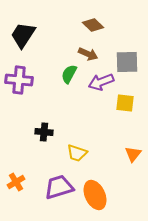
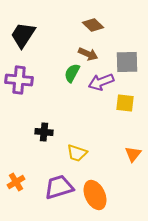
green semicircle: moved 3 px right, 1 px up
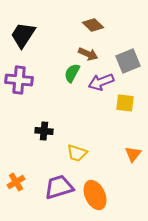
gray square: moved 1 px right, 1 px up; rotated 20 degrees counterclockwise
black cross: moved 1 px up
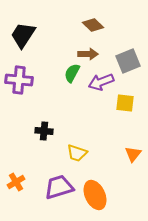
brown arrow: rotated 24 degrees counterclockwise
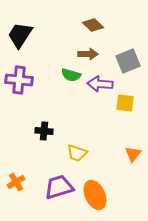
black trapezoid: moved 3 px left
green semicircle: moved 1 px left, 2 px down; rotated 102 degrees counterclockwise
purple arrow: moved 1 px left, 2 px down; rotated 25 degrees clockwise
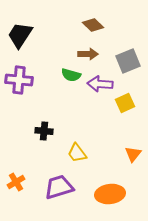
yellow square: rotated 30 degrees counterclockwise
yellow trapezoid: rotated 35 degrees clockwise
orange ellipse: moved 15 px right, 1 px up; rotated 72 degrees counterclockwise
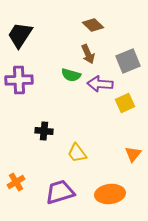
brown arrow: rotated 66 degrees clockwise
purple cross: rotated 8 degrees counterclockwise
purple trapezoid: moved 1 px right, 5 px down
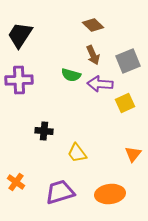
brown arrow: moved 5 px right, 1 px down
orange cross: rotated 24 degrees counterclockwise
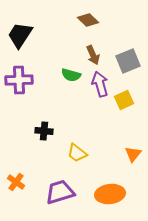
brown diamond: moved 5 px left, 5 px up
purple arrow: rotated 70 degrees clockwise
yellow square: moved 1 px left, 3 px up
yellow trapezoid: rotated 15 degrees counterclockwise
